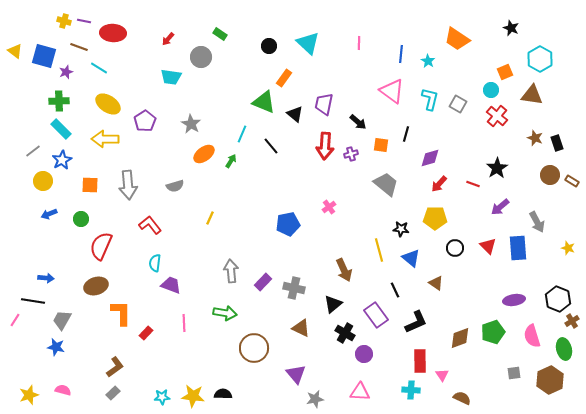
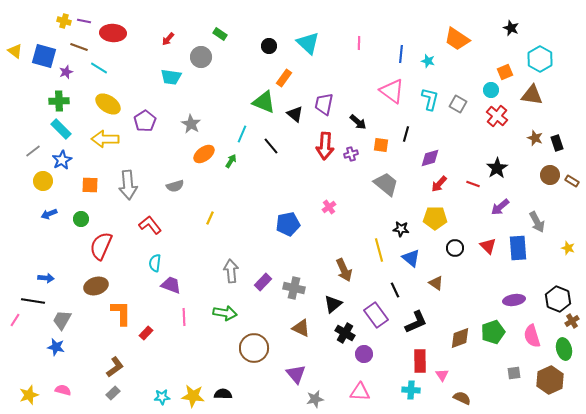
cyan star at (428, 61): rotated 16 degrees counterclockwise
pink line at (184, 323): moved 6 px up
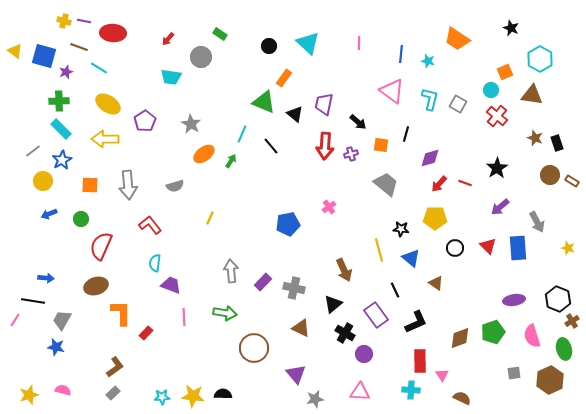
red line at (473, 184): moved 8 px left, 1 px up
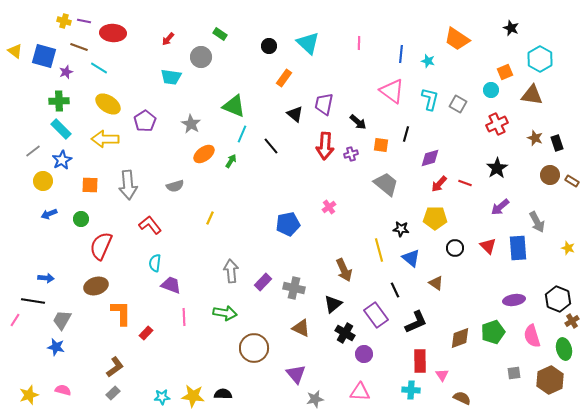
green triangle at (264, 102): moved 30 px left, 4 px down
red cross at (497, 116): moved 8 px down; rotated 25 degrees clockwise
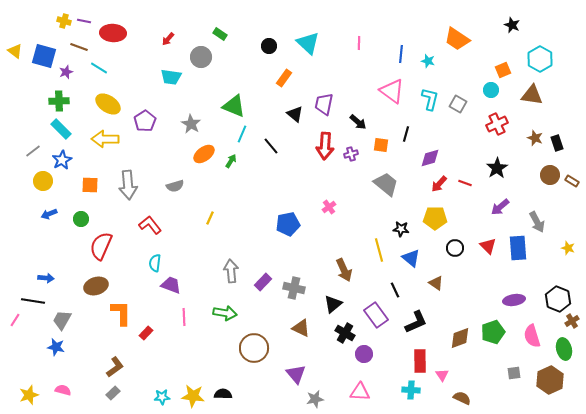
black star at (511, 28): moved 1 px right, 3 px up
orange square at (505, 72): moved 2 px left, 2 px up
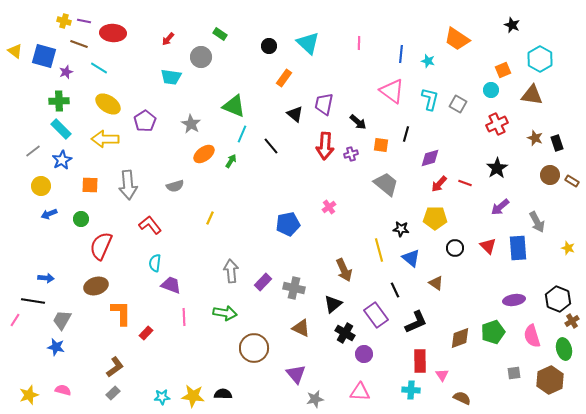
brown line at (79, 47): moved 3 px up
yellow circle at (43, 181): moved 2 px left, 5 px down
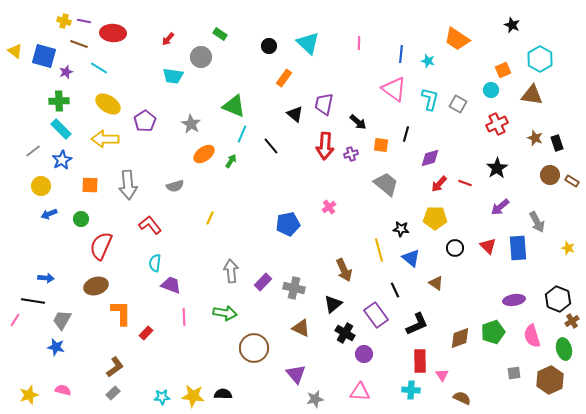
cyan trapezoid at (171, 77): moved 2 px right, 1 px up
pink triangle at (392, 91): moved 2 px right, 2 px up
black L-shape at (416, 322): moved 1 px right, 2 px down
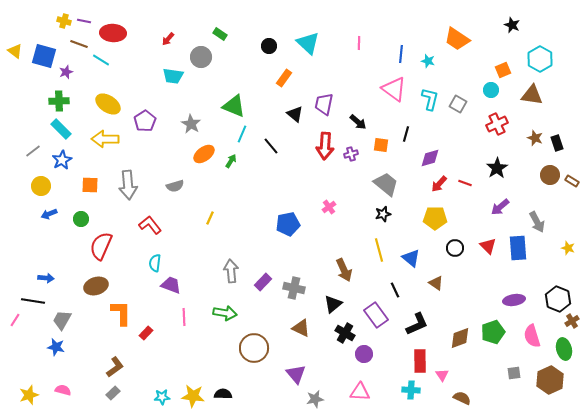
cyan line at (99, 68): moved 2 px right, 8 px up
black star at (401, 229): moved 18 px left, 15 px up; rotated 21 degrees counterclockwise
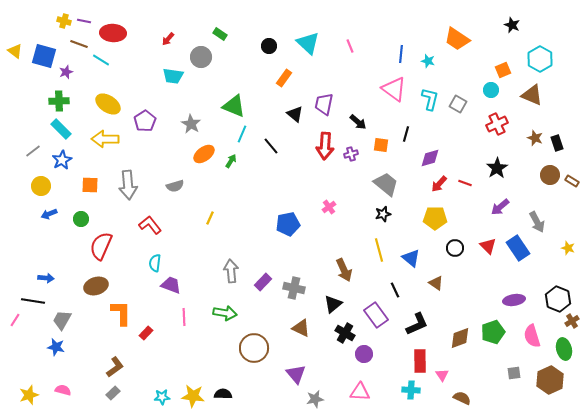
pink line at (359, 43): moved 9 px left, 3 px down; rotated 24 degrees counterclockwise
brown triangle at (532, 95): rotated 15 degrees clockwise
blue rectangle at (518, 248): rotated 30 degrees counterclockwise
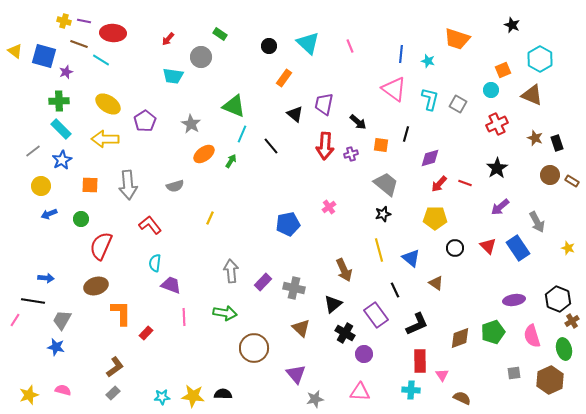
orange trapezoid at (457, 39): rotated 16 degrees counterclockwise
brown triangle at (301, 328): rotated 18 degrees clockwise
